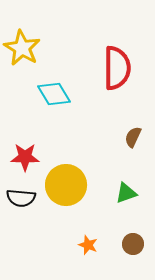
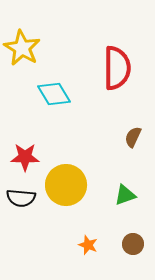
green triangle: moved 1 px left, 2 px down
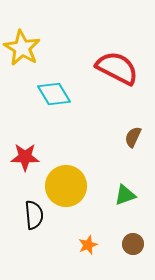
red semicircle: rotated 63 degrees counterclockwise
yellow circle: moved 1 px down
black semicircle: moved 13 px right, 17 px down; rotated 100 degrees counterclockwise
orange star: rotated 30 degrees clockwise
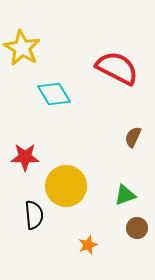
brown circle: moved 4 px right, 16 px up
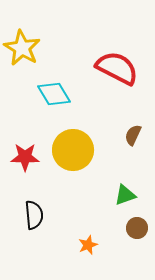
brown semicircle: moved 2 px up
yellow circle: moved 7 px right, 36 px up
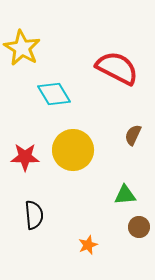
green triangle: rotated 15 degrees clockwise
brown circle: moved 2 px right, 1 px up
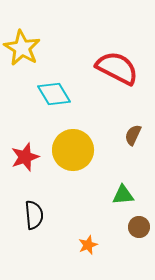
red star: rotated 20 degrees counterclockwise
green triangle: moved 2 px left
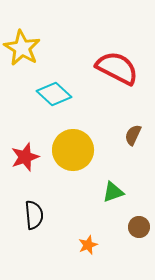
cyan diamond: rotated 16 degrees counterclockwise
green triangle: moved 10 px left, 3 px up; rotated 15 degrees counterclockwise
